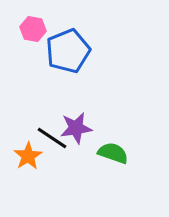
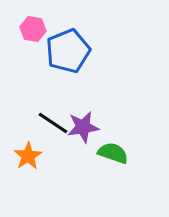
purple star: moved 7 px right, 1 px up
black line: moved 1 px right, 15 px up
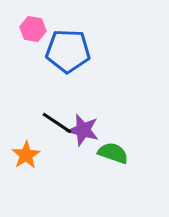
blue pentagon: rotated 24 degrees clockwise
black line: moved 4 px right
purple star: moved 3 px down; rotated 24 degrees clockwise
orange star: moved 2 px left, 1 px up
